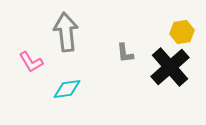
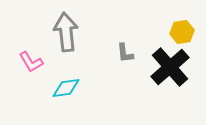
cyan diamond: moved 1 px left, 1 px up
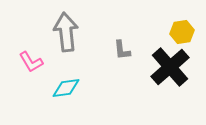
gray L-shape: moved 3 px left, 3 px up
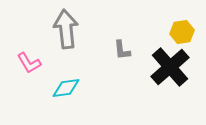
gray arrow: moved 3 px up
pink L-shape: moved 2 px left, 1 px down
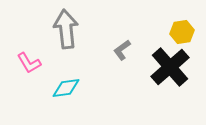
gray L-shape: rotated 60 degrees clockwise
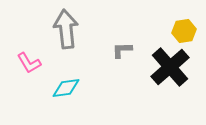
yellow hexagon: moved 2 px right, 1 px up
gray L-shape: rotated 35 degrees clockwise
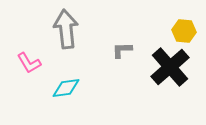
yellow hexagon: rotated 15 degrees clockwise
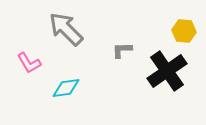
gray arrow: rotated 39 degrees counterclockwise
black cross: moved 3 px left, 4 px down; rotated 6 degrees clockwise
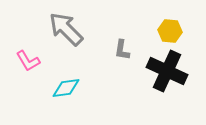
yellow hexagon: moved 14 px left
gray L-shape: rotated 80 degrees counterclockwise
pink L-shape: moved 1 px left, 2 px up
black cross: rotated 30 degrees counterclockwise
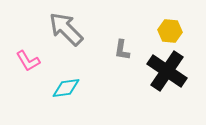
black cross: rotated 9 degrees clockwise
